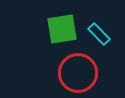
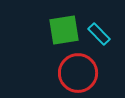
green square: moved 2 px right, 1 px down
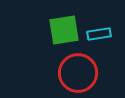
cyan rectangle: rotated 55 degrees counterclockwise
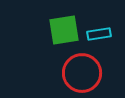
red circle: moved 4 px right
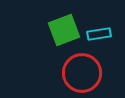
green square: rotated 12 degrees counterclockwise
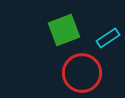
cyan rectangle: moved 9 px right, 4 px down; rotated 25 degrees counterclockwise
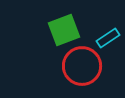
red circle: moved 7 px up
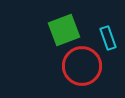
cyan rectangle: rotated 75 degrees counterclockwise
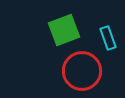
red circle: moved 5 px down
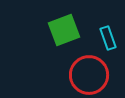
red circle: moved 7 px right, 4 px down
